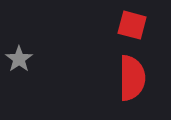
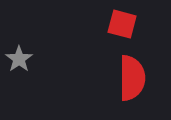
red square: moved 10 px left, 1 px up
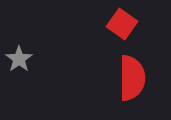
red square: rotated 20 degrees clockwise
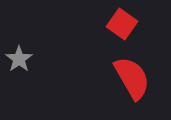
red semicircle: rotated 30 degrees counterclockwise
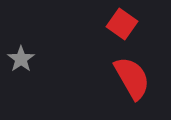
gray star: moved 2 px right
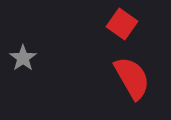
gray star: moved 2 px right, 1 px up
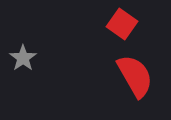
red semicircle: moved 3 px right, 2 px up
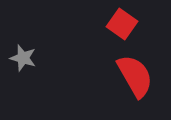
gray star: rotated 20 degrees counterclockwise
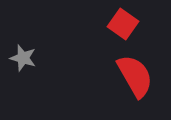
red square: moved 1 px right
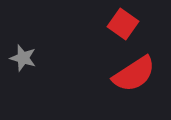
red semicircle: moved 1 px left, 2 px up; rotated 87 degrees clockwise
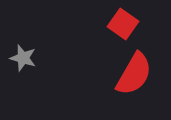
red semicircle: rotated 27 degrees counterclockwise
